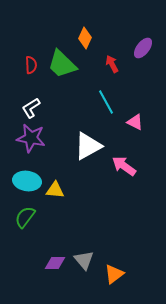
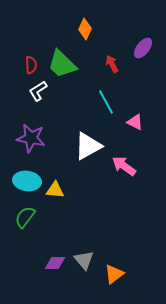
orange diamond: moved 9 px up
white L-shape: moved 7 px right, 17 px up
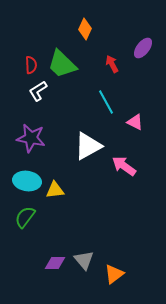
yellow triangle: rotated 12 degrees counterclockwise
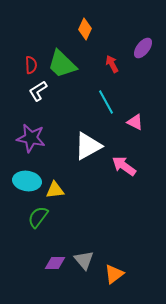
green semicircle: moved 13 px right
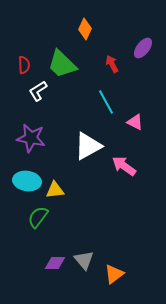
red semicircle: moved 7 px left
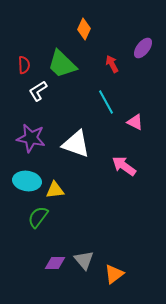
orange diamond: moved 1 px left
white triangle: moved 12 px left, 2 px up; rotated 48 degrees clockwise
